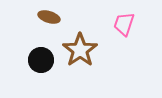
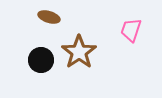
pink trapezoid: moved 7 px right, 6 px down
brown star: moved 1 px left, 2 px down
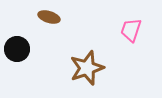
brown star: moved 8 px right, 16 px down; rotated 16 degrees clockwise
black circle: moved 24 px left, 11 px up
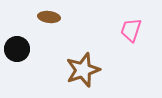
brown ellipse: rotated 10 degrees counterclockwise
brown star: moved 4 px left, 2 px down
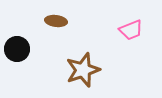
brown ellipse: moved 7 px right, 4 px down
pink trapezoid: rotated 130 degrees counterclockwise
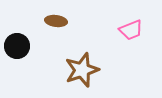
black circle: moved 3 px up
brown star: moved 1 px left
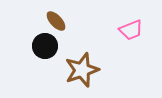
brown ellipse: rotated 40 degrees clockwise
black circle: moved 28 px right
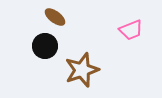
brown ellipse: moved 1 px left, 4 px up; rotated 10 degrees counterclockwise
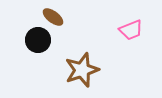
brown ellipse: moved 2 px left
black circle: moved 7 px left, 6 px up
